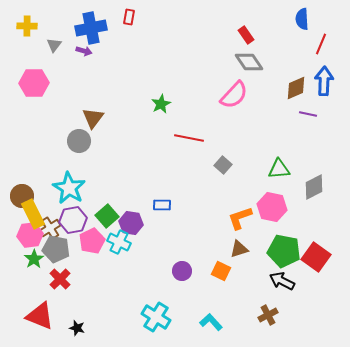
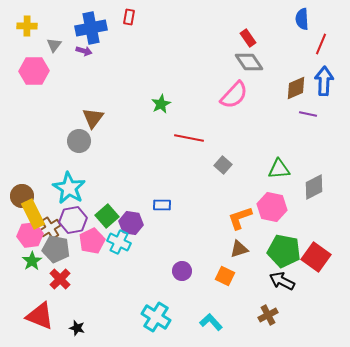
red rectangle at (246, 35): moved 2 px right, 3 px down
pink hexagon at (34, 83): moved 12 px up
green star at (34, 259): moved 2 px left, 2 px down
orange square at (221, 271): moved 4 px right, 5 px down
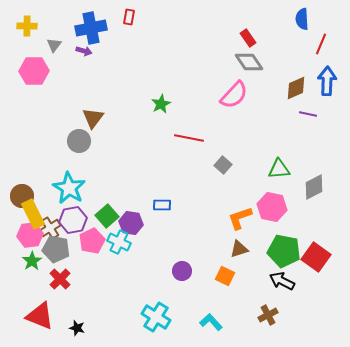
blue arrow at (324, 81): moved 3 px right
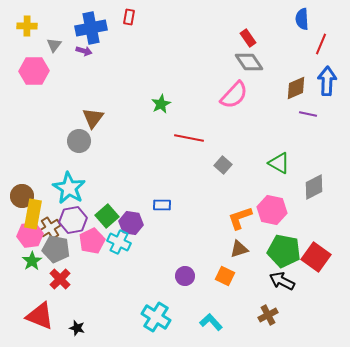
green triangle at (279, 169): moved 6 px up; rotated 35 degrees clockwise
pink hexagon at (272, 207): moved 3 px down
yellow rectangle at (33, 214): rotated 36 degrees clockwise
purple circle at (182, 271): moved 3 px right, 5 px down
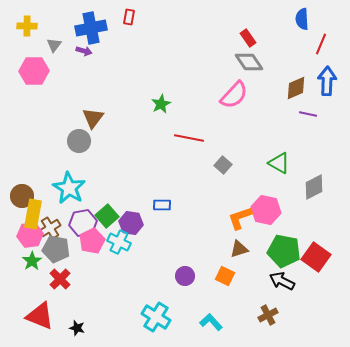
pink hexagon at (272, 210): moved 6 px left
purple hexagon at (73, 220): moved 10 px right, 3 px down
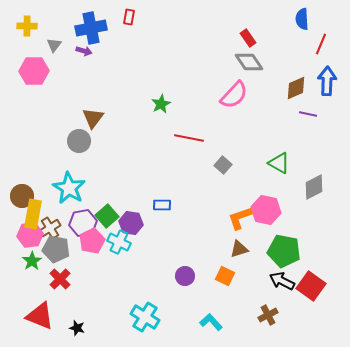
red square at (316, 257): moved 5 px left, 29 px down
cyan cross at (156, 317): moved 11 px left
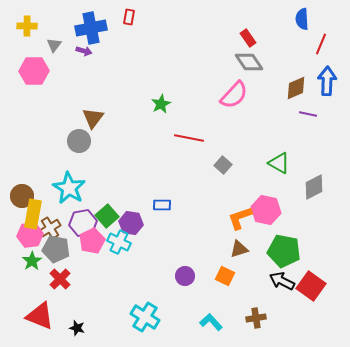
brown cross at (268, 315): moved 12 px left, 3 px down; rotated 18 degrees clockwise
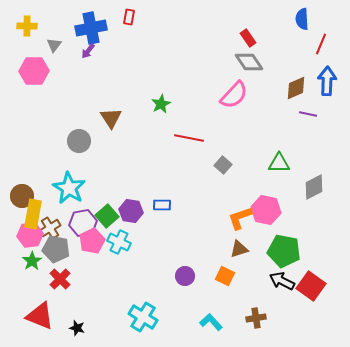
purple arrow at (84, 51): moved 4 px right; rotated 112 degrees clockwise
brown triangle at (93, 118): moved 18 px right; rotated 10 degrees counterclockwise
green triangle at (279, 163): rotated 30 degrees counterclockwise
purple hexagon at (131, 223): moved 12 px up
cyan cross at (145, 317): moved 2 px left
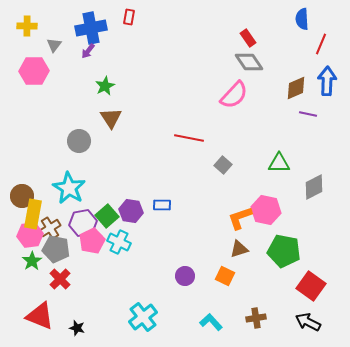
green star at (161, 104): moved 56 px left, 18 px up
black arrow at (282, 281): moved 26 px right, 41 px down
cyan cross at (143, 317): rotated 20 degrees clockwise
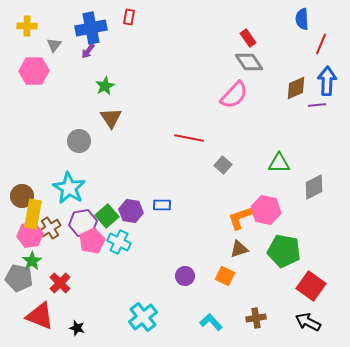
purple line at (308, 114): moved 9 px right, 9 px up; rotated 18 degrees counterclockwise
gray pentagon at (56, 249): moved 37 px left, 29 px down
red cross at (60, 279): moved 4 px down
